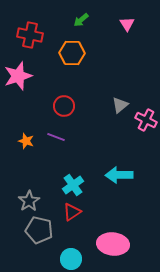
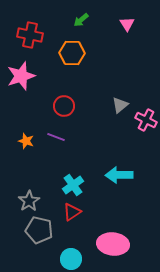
pink star: moved 3 px right
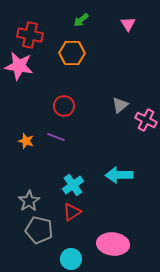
pink triangle: moved 1 px right
pink star: moved 2 px left, 10 px up; rotated 28 degrees clockwise
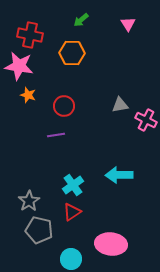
gray triangle: rotated 30 degrees clockwise
purple line: moved 2 px up; rotated 30 degrees counterclockwise
orange star: moved 2 px right, 46 px up
pink ellipse: moved 2 px left
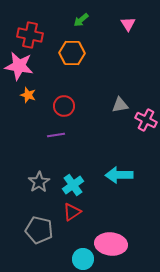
gray star: moved 10 px right, 19 px up
cyan circle: moved 12 px right
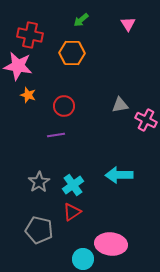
pink star: moved 1 px left
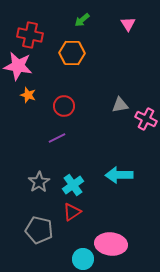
green arrow: moved 1 px right
pink cross: moved 1 px up
purple line: moved 1 px right, 3 px down; rotated 18 degrees counterclockwise
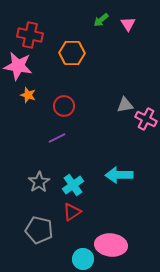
green arrow: moved 19 px right
gray triangle: moved 5 px right
pink ellipse: moved 1 px down
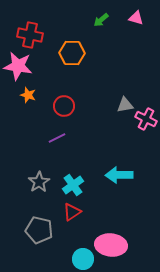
pink triangle: moved 8 px right, 6 px up; rotated 42 degrees counterclockwise
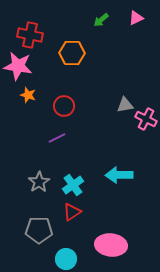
pink triangle: rotated 42 degrees counterclockwise
gray pentagon: rotated 12 degrees counterclockwise
cyan circle: moved 17 px left
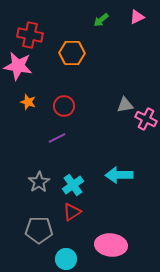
pink triangle: moved 1 px right, 1 px up
orange star: moved 7 px down
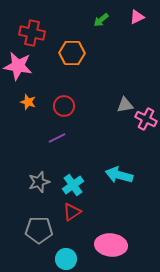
red cross: moved 2 px right, 2 px up
cyan arrow: rotated 16 degrees clockwise
gray star: rotated 15 degrees clockwise
